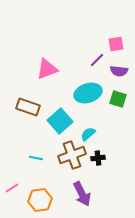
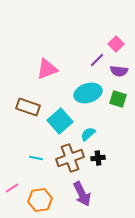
pink square: rotated 35 degrees counterclockwise
brown cross: moved 2 px left, 3 px down
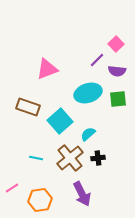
purple semicircle: moved 2 px left
green square: rotated 24 degrees counterclockwise
brown cross: rotated 20 degrees counterclockwise
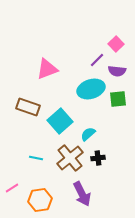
cyan ellipse: moved 3 px right, 4 px up
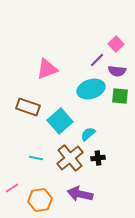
green square: moved 2 px right, 3 px up; rotated 12 degrees clockwise
purple arrow: moved 2 px left; rotated 130 degrees clockwise
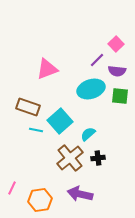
cyan line: moved 28 px up
pink line: rotated 32 degrees counterclockwise
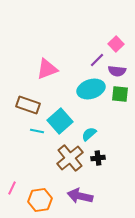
green square: moved 2 px up
brown rectangle: moved 2 px up
cyan line: moved 1 px right, 1 px down
cyan semicircle: moved 1 px right
purple arrow: moved 2 px down
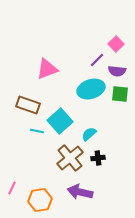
purple arrow: moved 4 px up
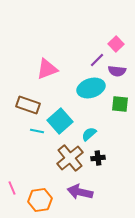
cyan ellipse: moved 1 px up
green square: moved 10 px down
pink line: rotated 48 degrees counterclockwise
